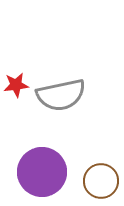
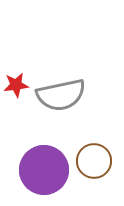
purple circle: moved 2 px right, 2 px up
brown circle: moved 7 px left, 20 px up
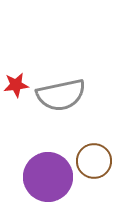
purple circle: moved 4 px right, 7 px down
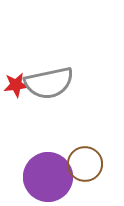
gray semicircle: moved 12 px left, 12 px up
brown circle: moved 9 px left, 3 px down
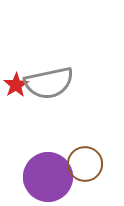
red star: rotated 25 degrees counterclockwise
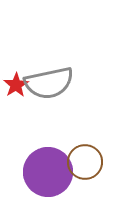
brown circle: moved 2 px up
purple circle: moved 5 px up
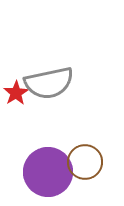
red star: moved 8 px down
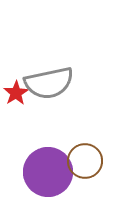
brown circle: moved 1 px up
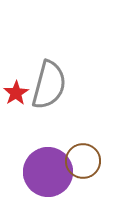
gray semicircle: moved 2 px down; rotated 63 degrees counterclockwise
brown circle: moved 2 px left
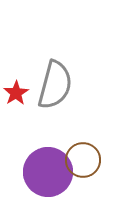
gray semicircle: moved 6 px right
brown circle: moved 1 px up
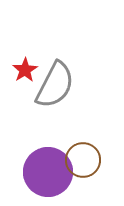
gray semicircle: rotated 12 degrees clockwise
red star: moved 9 px right, 23 px up
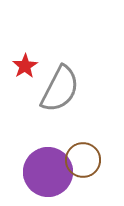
red star: moved 4 px up
gray semicircle: moved 5 px right, 4 px down
